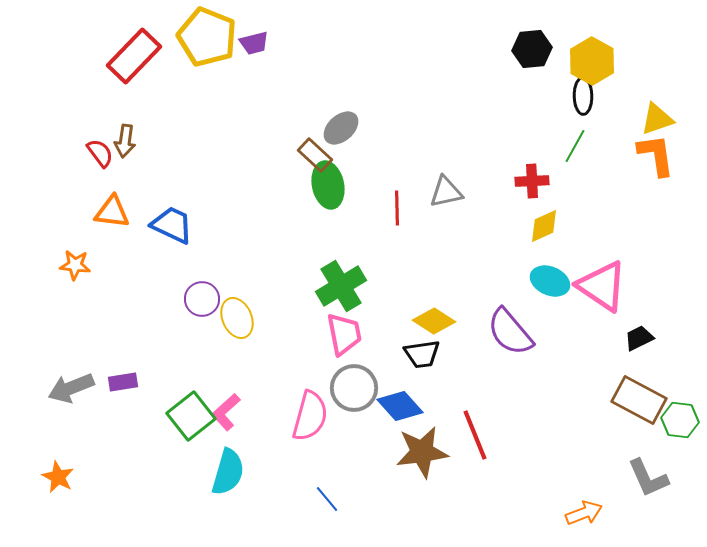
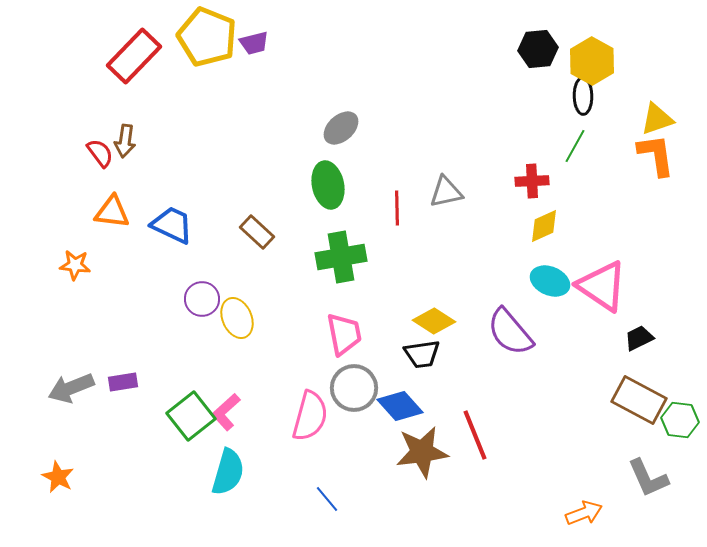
black hexagon at (532, 49): moved 6 px right
brown rectangle at (315, 155): moved 58 px left, 77 px down
green cross at (341, 286): moved 29 px up; rotated 21 degrees clockwise
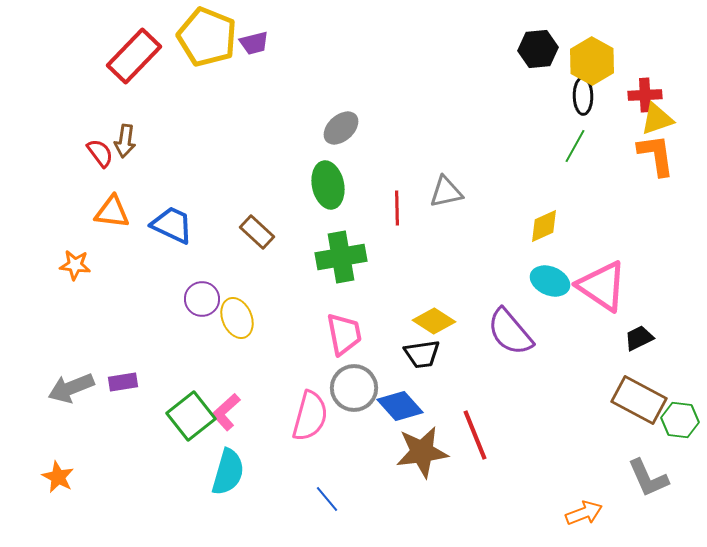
red cross at (532, 181): moved 113 px right, 86 px up
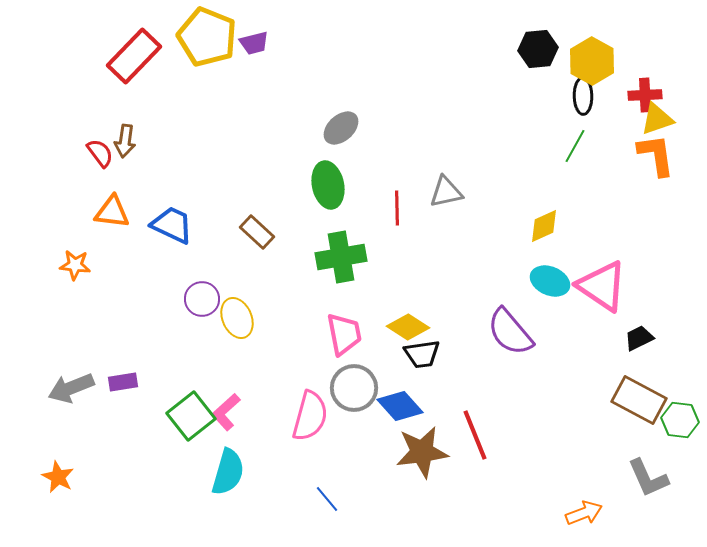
yellow diamond at (434, 321): moved 26 px left, 6 px down
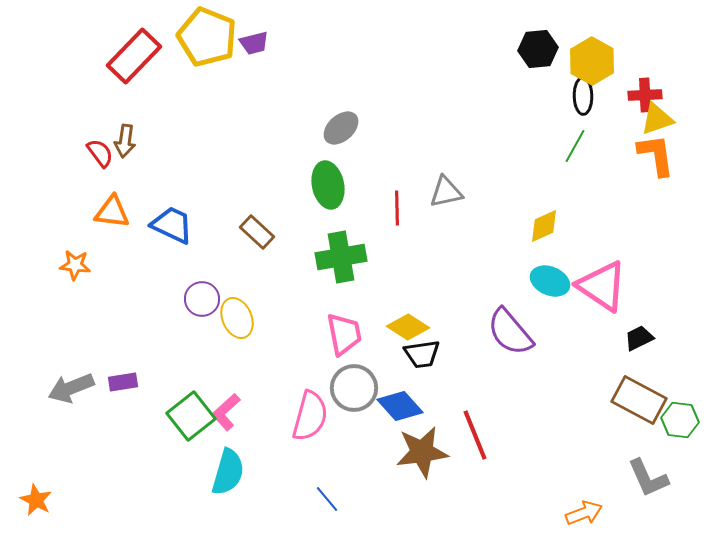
orange star at (58, 477): moved 22 px left, 23 px down
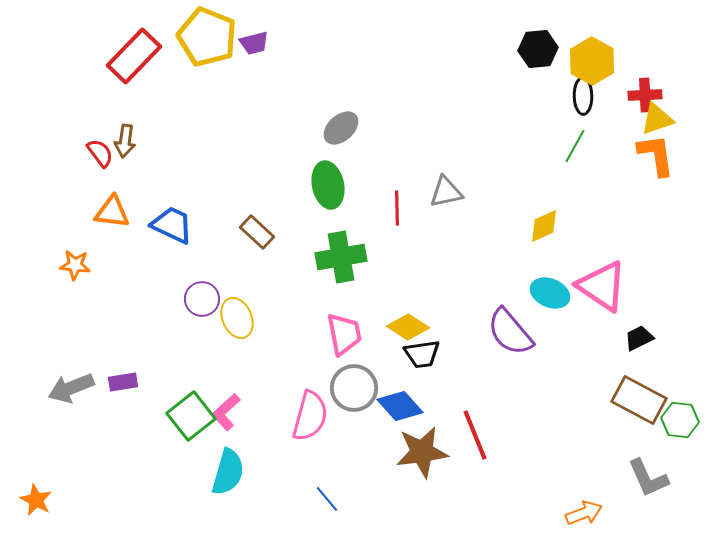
cyan ellipse at (550, 281): moved 12 px down
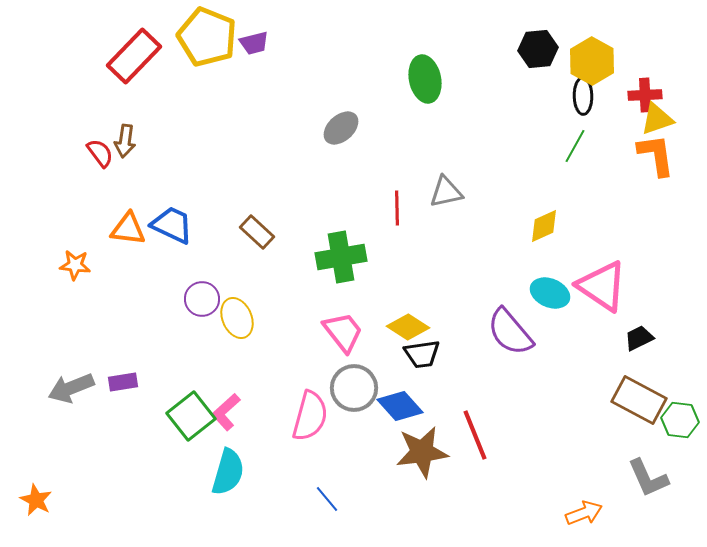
green ellipse at (328, 185): moved 97 px right, 106 px up
orange triangle at (112, 212): moved 16 px right, 17 px down
pink trapezoid at (344, 334): moved 1 px left, 2 px up; rotated 27 degrees counterclockwise
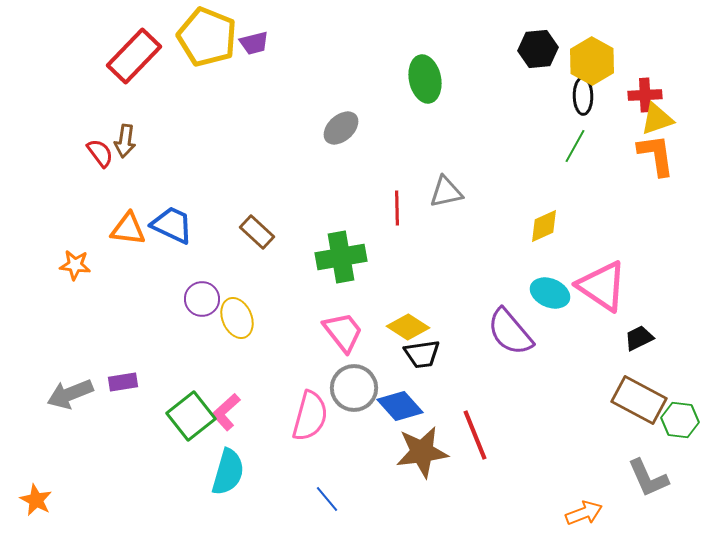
gray arrow at (71, 388): moved 1 px left, 6 px down
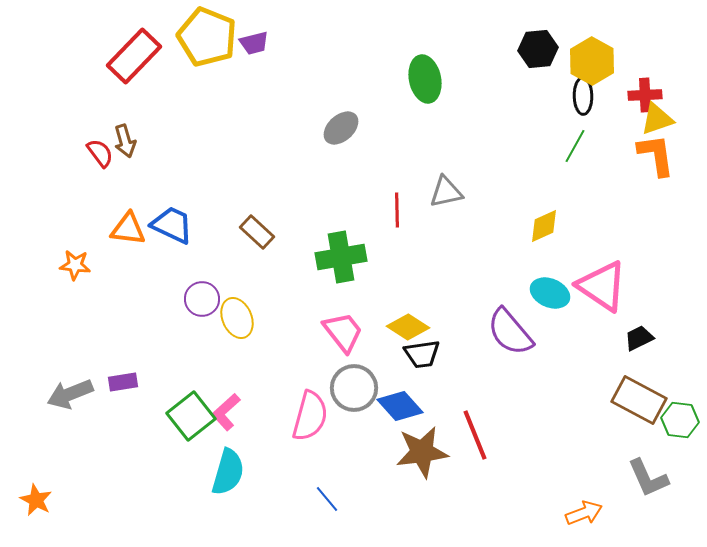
brown arrow at (125, 141): rotated 24 degrees counterclockwise
red line at (397, 208): moved 2 px down
